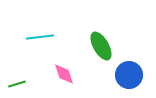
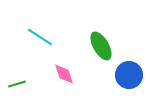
cyan line: rotated 40 degrees clockwise
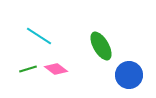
cyan line: moved 1 px left, 1 px up
pink diamond: moved 8 px left, 5 px up; rotated 35 degrees counterclockwise
green line: moved 11 px right, 15 px up
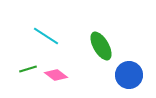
cyan line: moved 7 px right
pink diamond: moved 6 px down
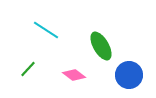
cyan line: moved 6 px up
green line: rotated 30 degrees counterclockwise
pink diamond: moved 18 px right
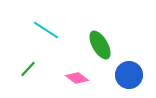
green ellipse: moved 1 px left, 1 px up
pink diamond: moved 3 px right, 3 px down
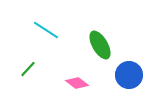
pink diamond: moved 5 px down
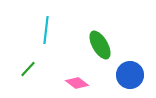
cyan line: rotated 64 degrees clockwise
blue circle: moved 1 px right
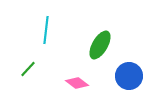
green ellipse: rotated 60 degrees clockwise
blue circle: moved 1 px left, 1 px down
